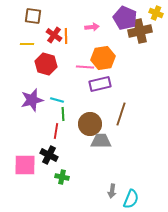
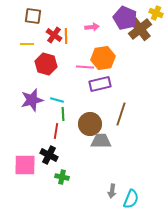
brown cross: moved 2 px up; rotated 25 degrees counterclockwise
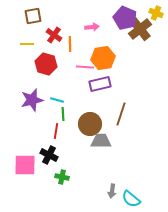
brown square: rotated 18 degrees counterclockwise
orange line: moved 4 px right, 8 px down
cyan semicircle: rotated 108 degrees clockwise
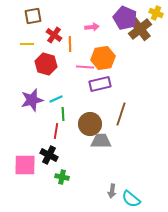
cyan line: moved 1 px left, 1 px up; rotated 40 degrees counterclockwise
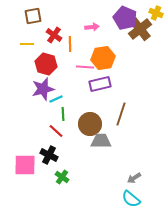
purple star: moved 11 px right, 11 px up
red line: rotated 56 degrees counterclockwise
green cross: rotated 24 degrees clockwise
gray arrow: moved 22 px right, 13 px up; rotated 48 degrees clockwise
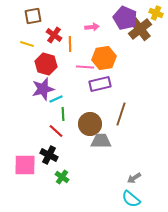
yellow line: rotated 16 degrees clockwise
orange hexagon: moved 1 px right
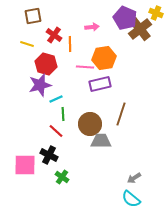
purple star: moved 3 px left, 4 px up
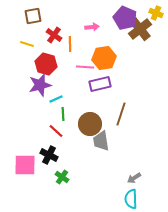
gray trapezoid: rotated 100 degrees counterclockwise
cyan semicircle: rotated 48 degrees clockwise
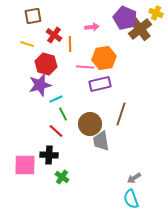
green line: rotated 24 degrees counterclockwise
black cross: rotated 24 degrees counterclockwise
cyan semicircle: rotated 18 degrees counterclockwise
